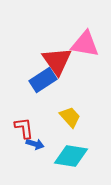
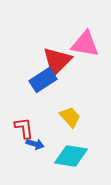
red triangle: rotated 20 degrees clockwise
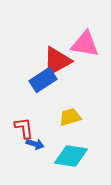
red triangle: rotated 16 degrees clockwise
yellow trapezoid: rotated 65 degrees counterclockwise
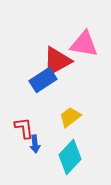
pink triangle: moved 1 px left
yellow trapezoid: rotated 20 degrees counterclockwise
blue arrow: rotated 66 degrees clockwise
cyan diamond: moved 1 px left, 1 px down; rotated 56 degrees counterclockwise
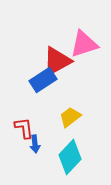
pink triangle: rotated 28 degrees counterclockwise
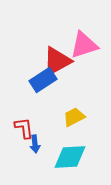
pink triangle: moved 1 px down
yellow trapezoid: moved 4 px right; rotated 10 degrees clockwise
cyan diamond: rotated 44 degrees clockwise
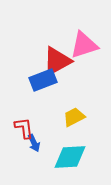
blue rectangle: rotated 12 degrees clockwise
blue arrow: moved 1 px left, 1 px up; rotated 18 degrees counterclockwise
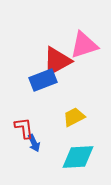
cyan diamond: moved 8 px right
